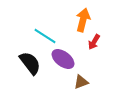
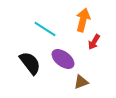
cyan line: moved 7 px up
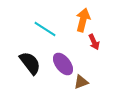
red arrow: rotated 56 degrees counterclockwise
purple ellipse: moved 5 px down; rotated 15 degrees clockwise
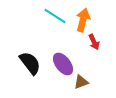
cyan line: moved 10 px right, 13 px up
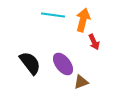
cyan line: moved 2 px left, 1 px up; rotated 25 degrees counterclockwise
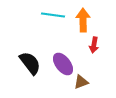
orange arrow: rotated 15 degrees counterclockwise
red arrow: moved 3 px down; rotated 35 degrees clockwise
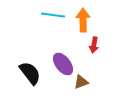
black semicircle: moved 10 px down
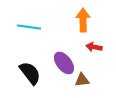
cyan line: moved 24 px left, 12 px down
red arrow: moved 2 px down; rotated 91 degrees clockwise
purple ellipse: moved 1 px right, 1 px up
brown triangle: moved 1 px right, 2 px up; rotated 14 degrees clockwise
